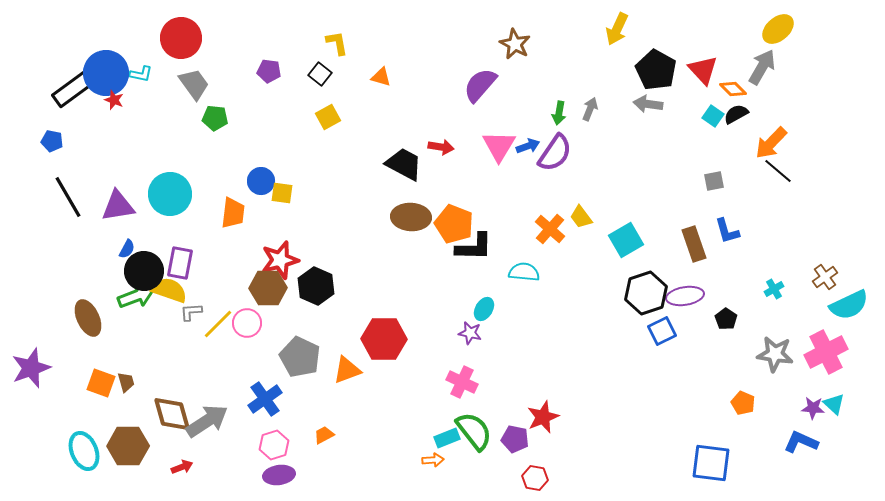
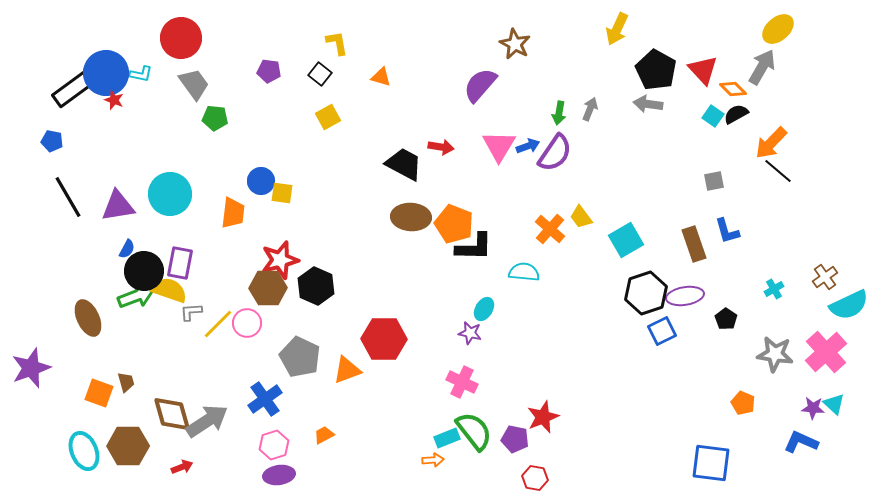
pink cross at (826, 352): rotated 15 degrees counterclockwise
orange square at (101, 383): moved 2 px left, 10 px down
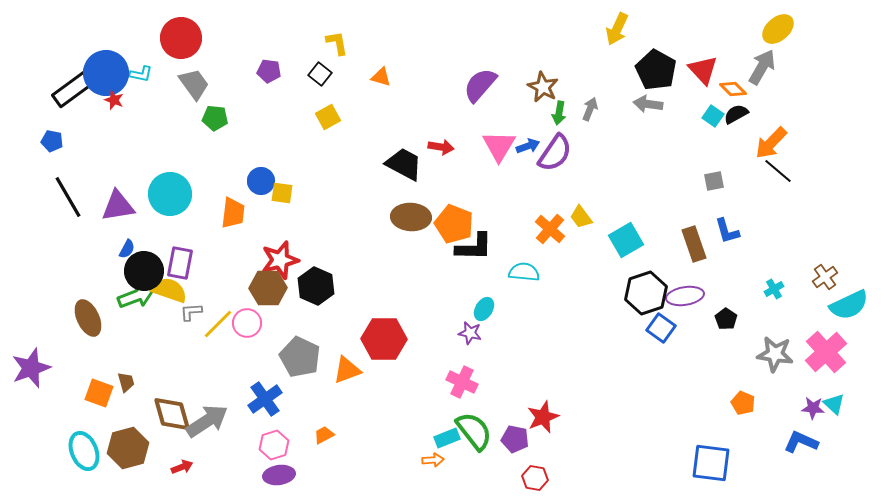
brown star at (515, 44): moved 28 px right, 43 px down
blue square at (662, 331): moved 1 px left, 3 px up; rotated 28 degrees counterclockwise
brown hexagon at (128, 446): moved 2 px down; rotated 15 degrees counterclockwise
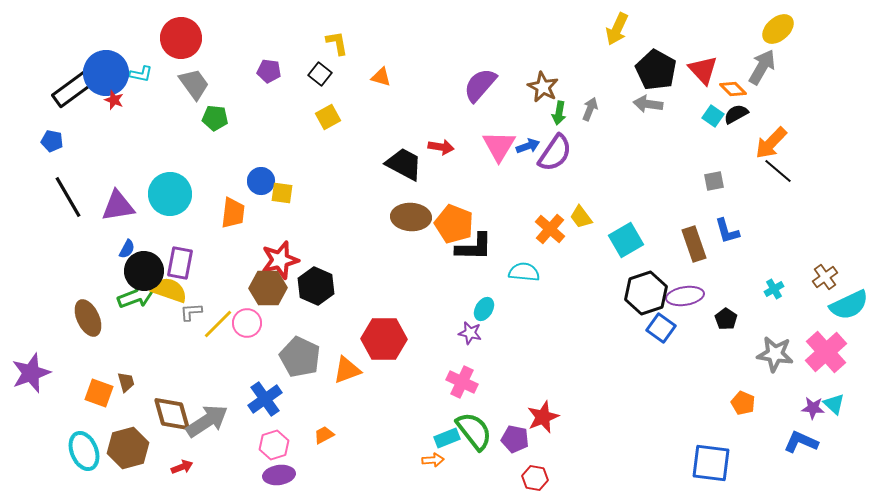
purple star at (31, 368): moved 5 px down
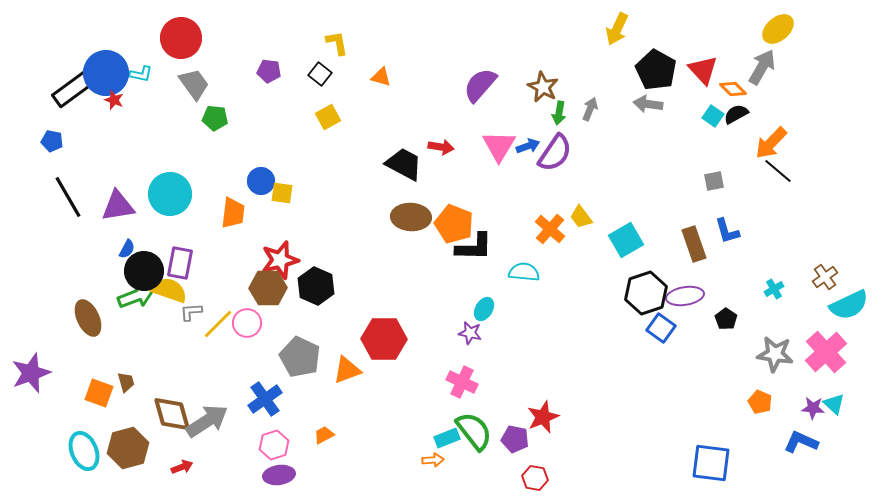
orange pentagon at (743, 403): moved 17 px right, 1 px up
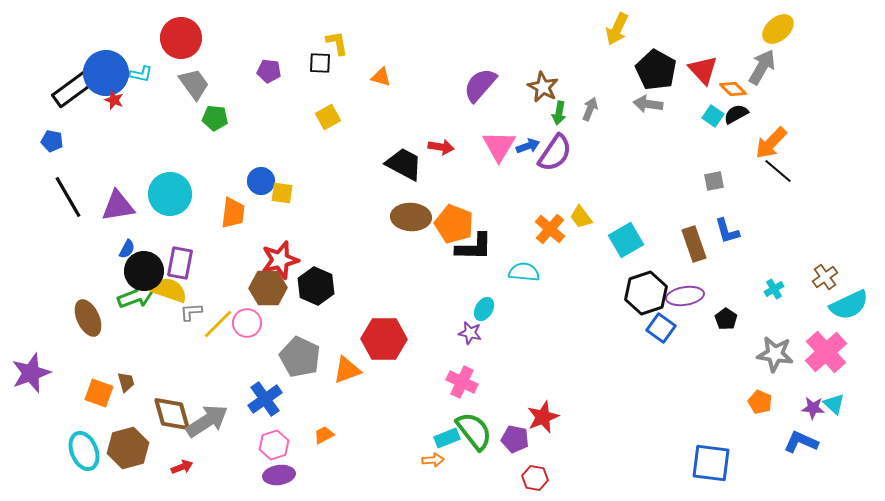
black square at (320, 74): moved 11 px up; rotated 35 degrees counterclockwise
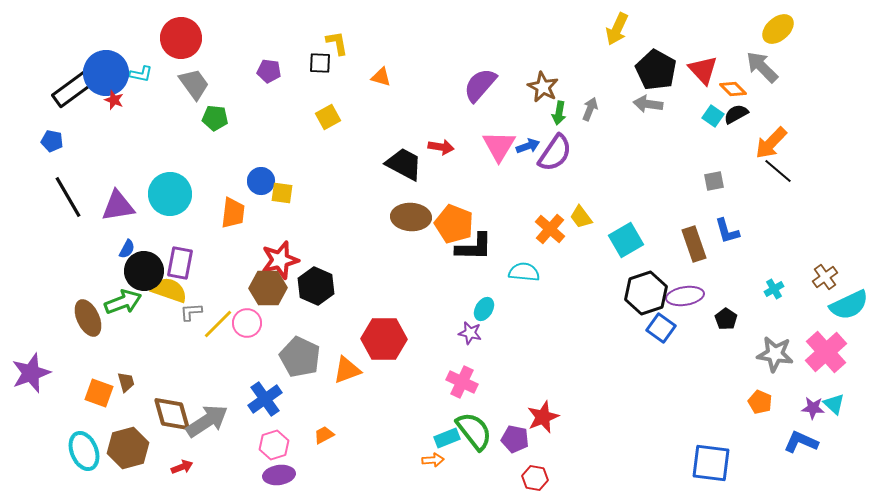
gray arrow at (762, 67): rotated 75 degrees counterclockwise
green arrow at (136, 296): moved 13 px left, 6 px down
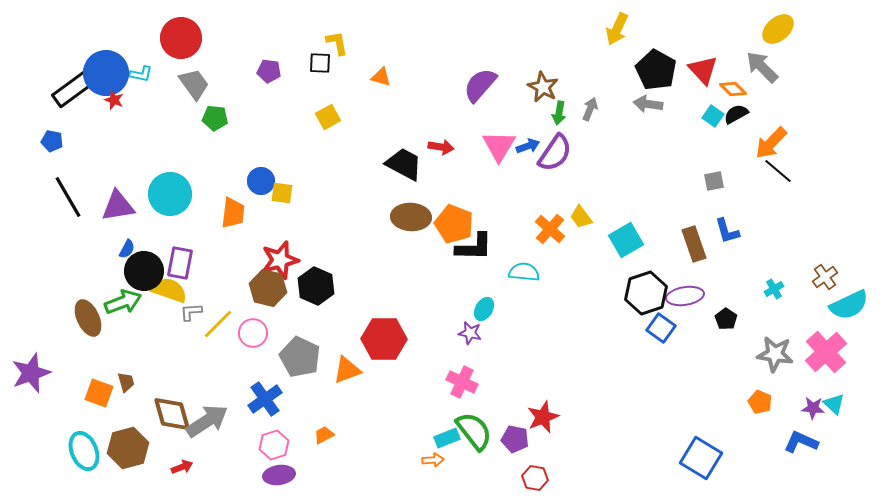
brown hexagon at (268, 288): rotated 15 degrees clockwise
pink circle at (247, 323): moved 6 px right, 10 px down
blue square at (711, 463): moved 10 px left, 5 px up; rotated 24 degrees clockwise
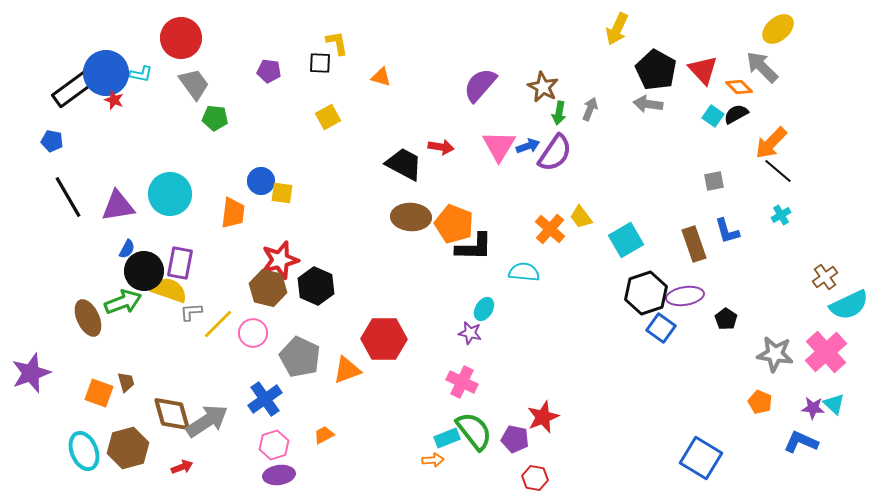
orange diamond at (733, 89): moved 6 px right, 2 px up
cyan cross at (774, 289): moved 7 px right, 74 px up
